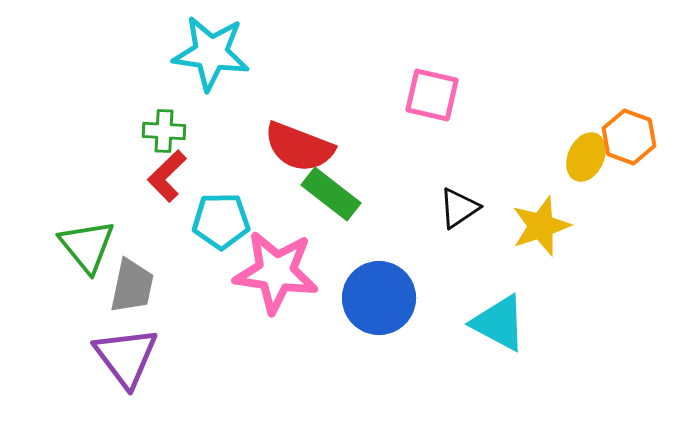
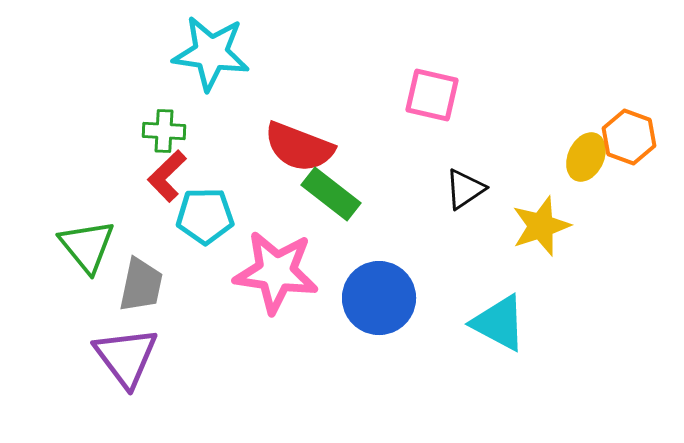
black triangle: moved 6 px right, 19 px up
cyan pentagon: moved 16 px left, 5 px up
gray trapezoid: moved 9 px right, 1 px up
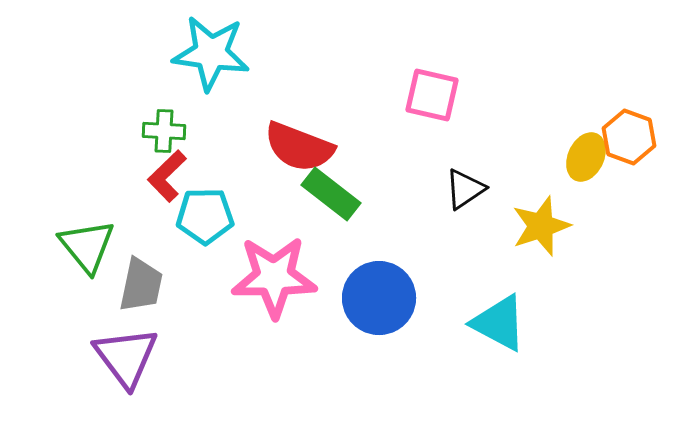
pink star: moved 2 px left, 5 px down; rotated 8 degrees counterclockwise
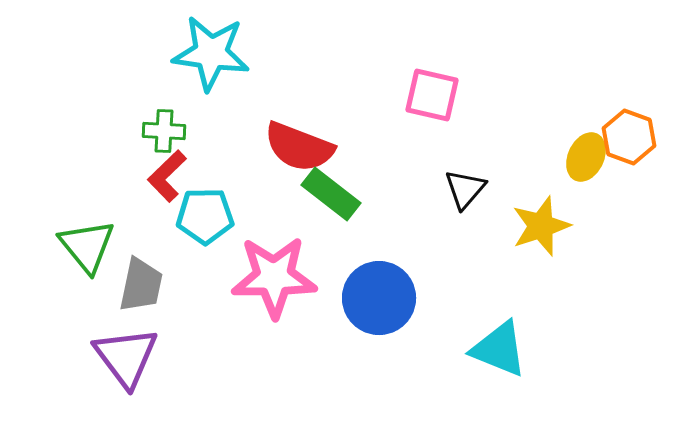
black triangle: rotated 15 degrees counterclockwise
cyan triangle: moved 26 px down; rotated 6 degrees counterclockwise
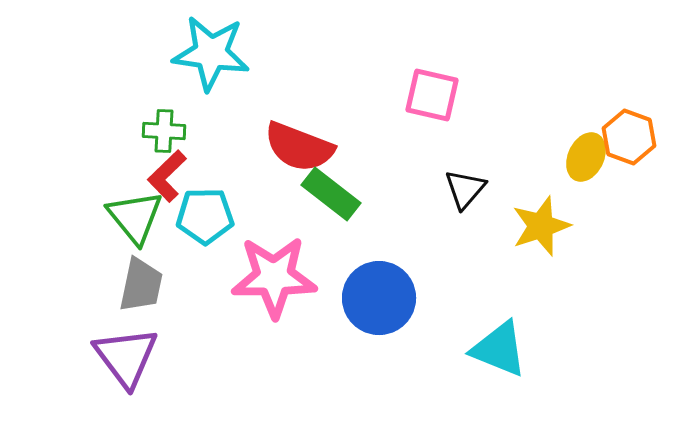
green triangle: moved 48 px right, 29 px up
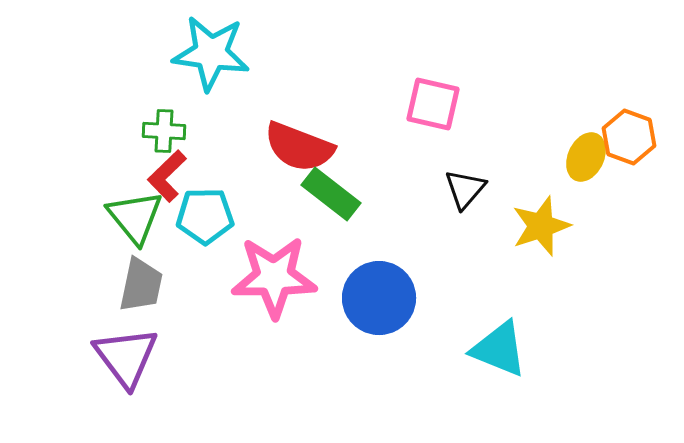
pink square: moved 1 px right, 9 px down
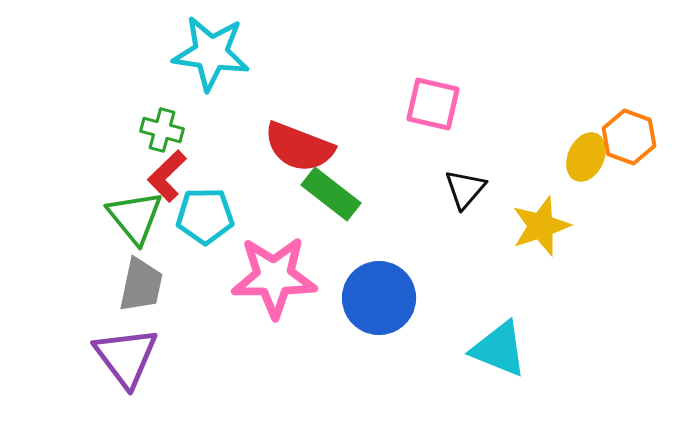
green cross: moved 2 px left, 1 px up; rotated 12 degrees clockwise
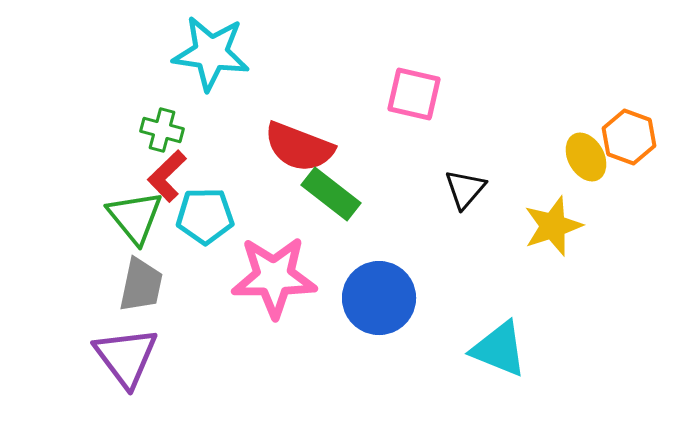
pink square: moved 19 px left, 10 px up
yellow ellipse: rotated 54 degrees counterclockwise
yellow star: moved 12 px right
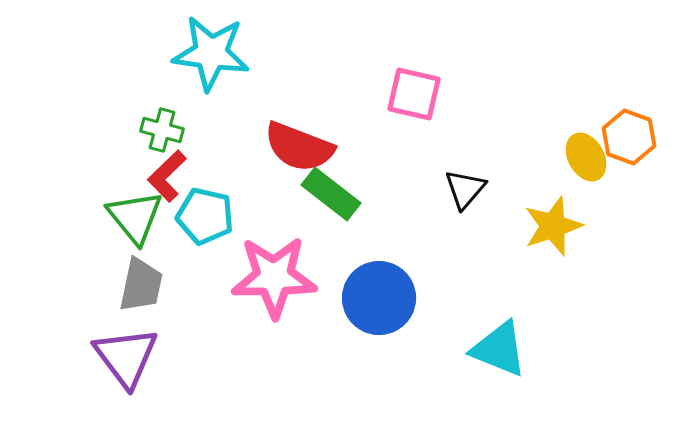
cyan pentagon: rotated 14 degrees clockwise
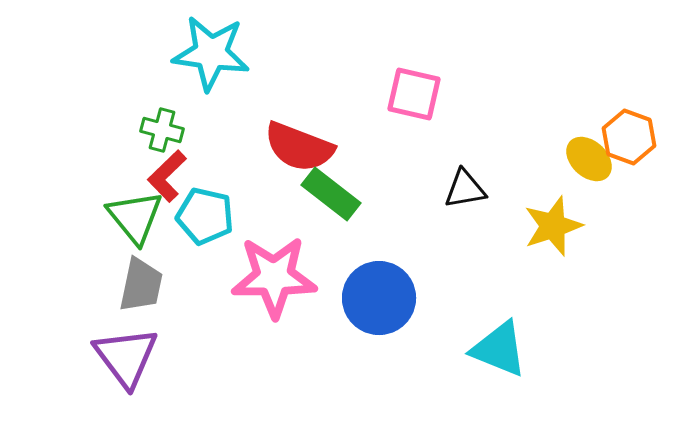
yellow ellipse: moved 3 px right, 2 px down; rotated 18 degrees counterclockwise
black triangle: rotated 39 degrees clockwise
